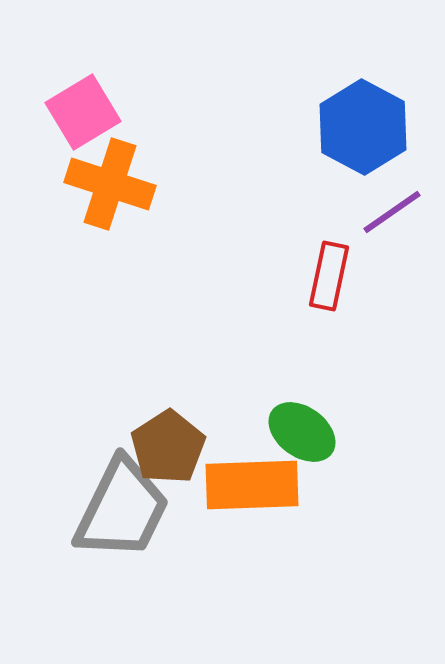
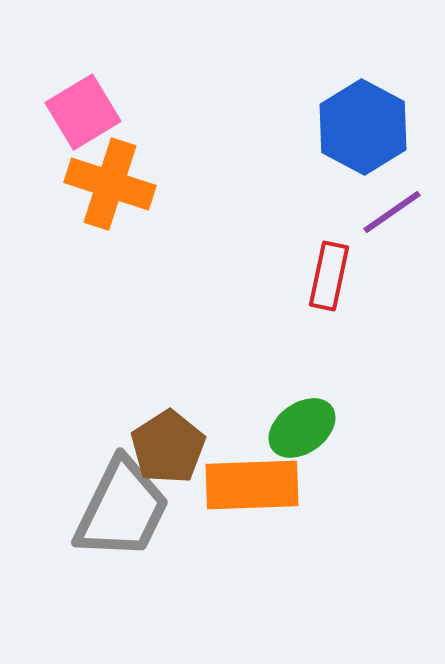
green ellipse: moved 4 px up; rotated 72 degrees counterclockwise
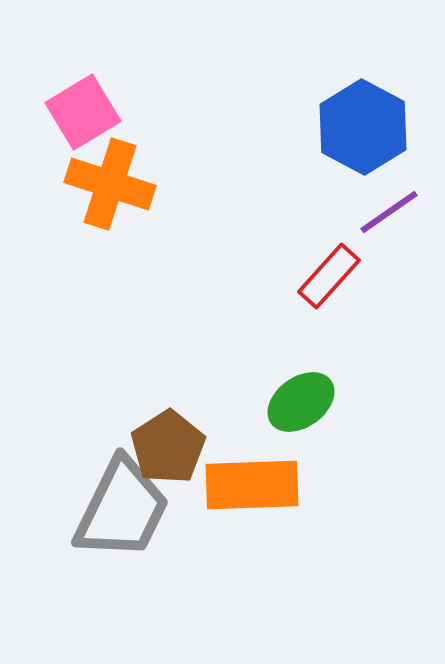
purple line: moved 3 px left
red rectangle: rotated 30 degrees clockwise
green ellipse: moved 1 px left, 26 px up
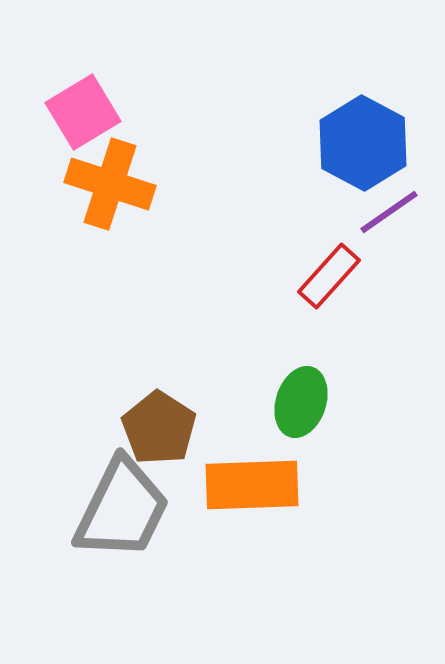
blue hexagon: moved 16 px down
green ellipse: rotated 36 degrees counterclockwise
brown pentagon: moved 9 px left, 19 px up; rotated 6 degrees counterclockwise
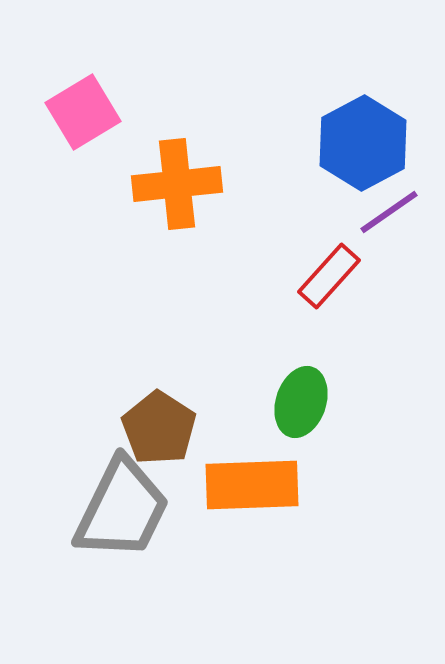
blue hexagon: rotated 4 degrees clockwise
orange cross: moved 67 px right; rotated 24 degrees counterclockwise
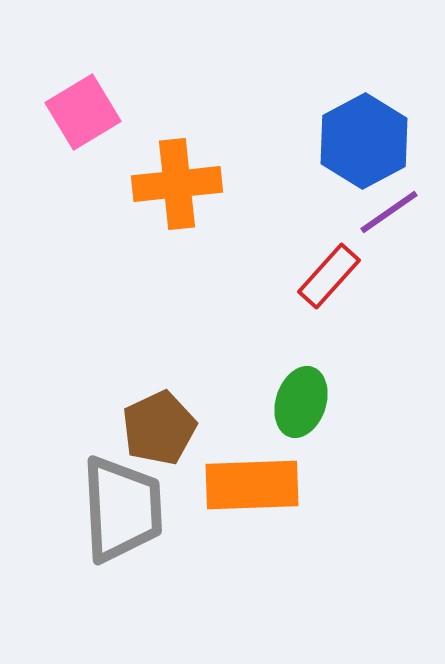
blue hexagon: moved 1 px right, 2 px up
brown pentagon: rotated 14 degrees clockwise
gray trapezoid: rotated 29 degrees counterclockwise
